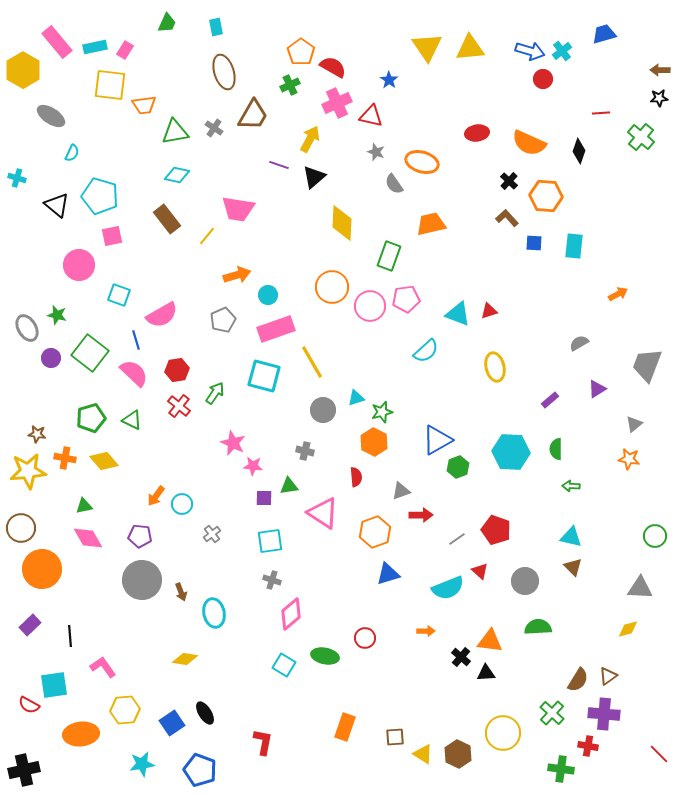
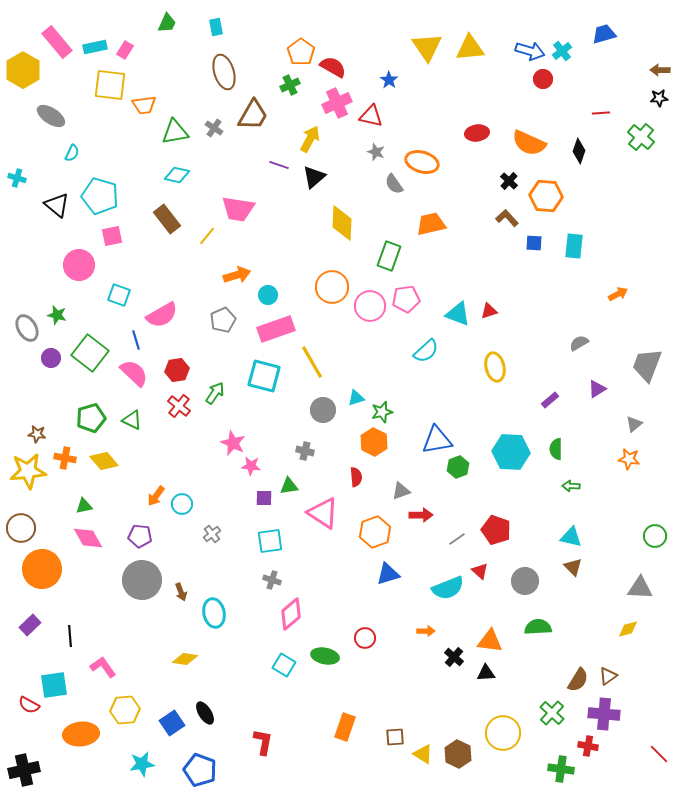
blue triangle at (437, 440): rotated 20 degrees clockwise
pink star at (253, 466): moved 2 px left
black cross at (461, 657): moved 7 px left
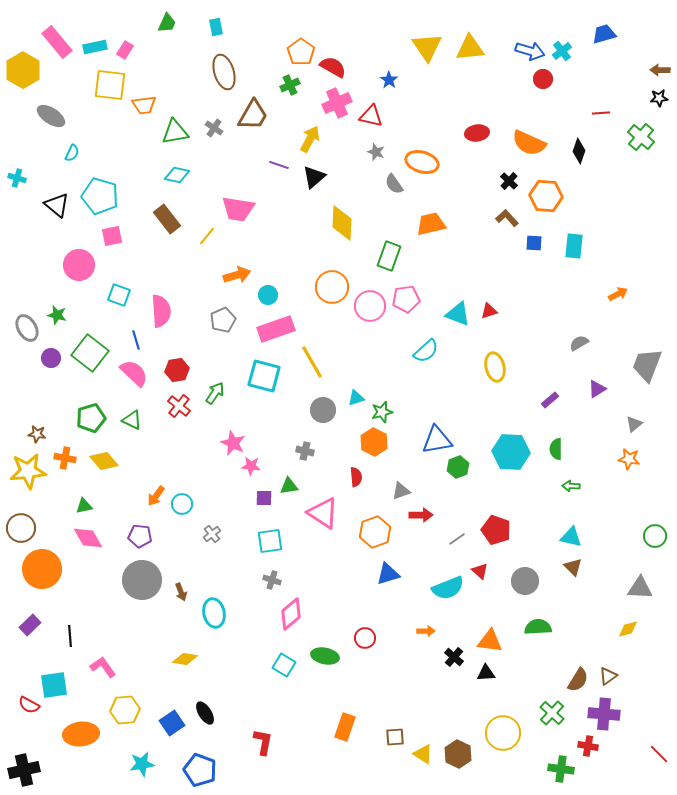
pink semicircle at (162, 315): moved 1 px left, 4 px up; rotated 64 degrees counterclockwise
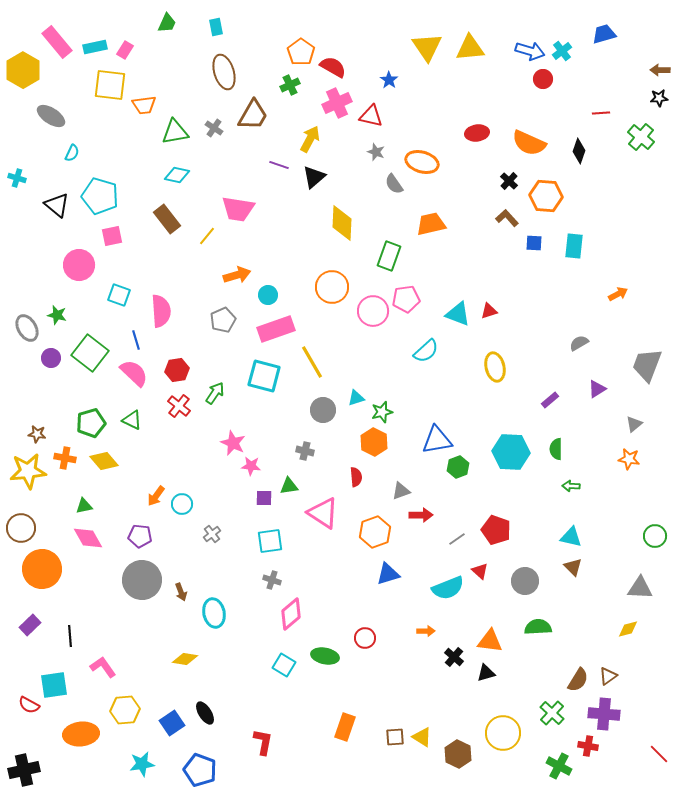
pink circle at (370, 306): moved 3 px right, 5 px down
green pentagon at (91, 418): moved 5 px down
black triangle at (486, 673): rotated 12 degrees counterclockwise
yellow triangle at (423, 754): moved 1 px left, 17 px up
green cross at (561, 769): moved 2 px left, 3 px up; rotated 20 degrees clockwise
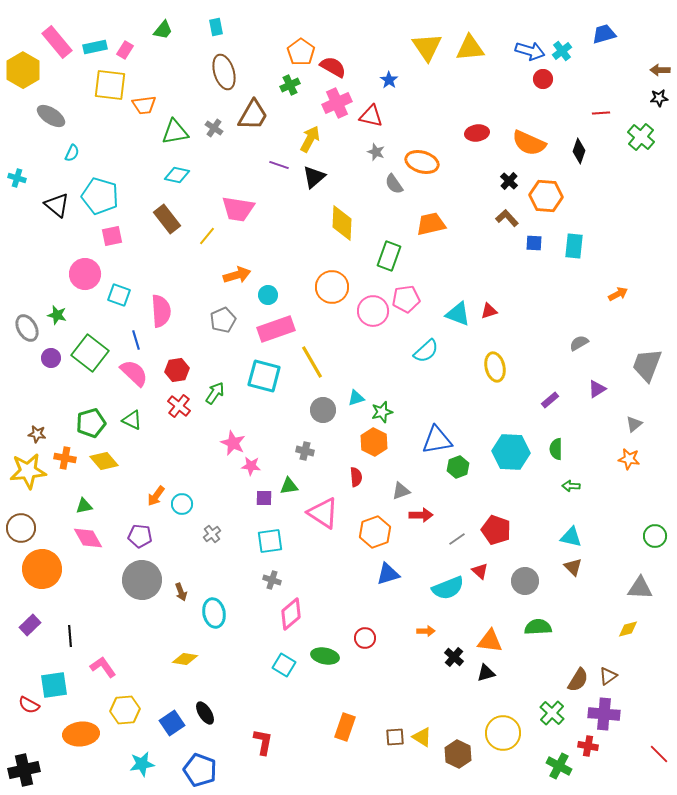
green trapezoid at (167, 23): moved 4 px left, 7 px down; rotated 15 degrees clockwise
pink circle at (79, 265): moved 6 px right, 9 px down
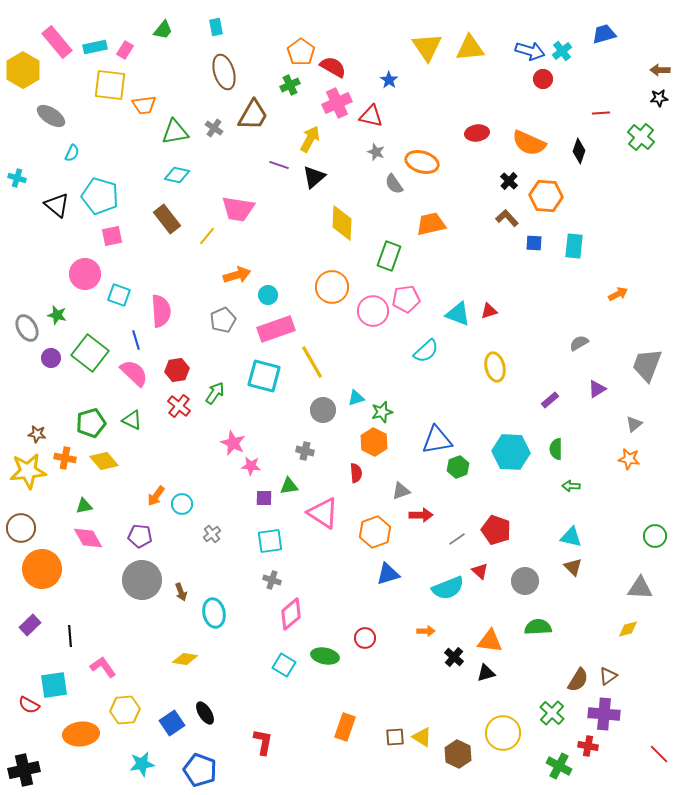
red semicircle at (356, 477): moved 4 px up
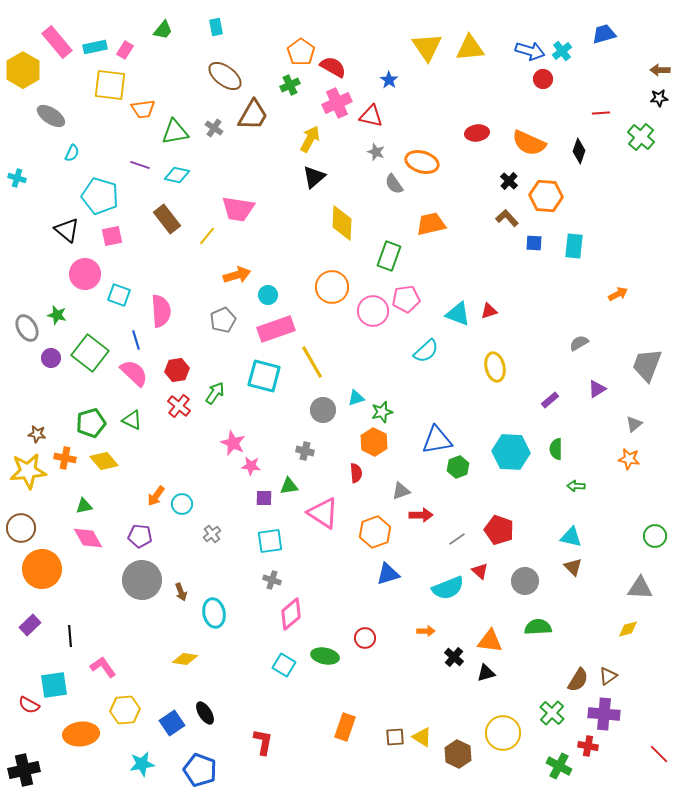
brown ellipse at (224, 72): moved 1 px right, 4 px down; rotated 36 degrees counterclockwise
orange trapezoid at (144, 105): moved 1 px left, 4 px down
purple line at (279, 165): moved 139 px left
black triangle at (57, 205): moved 10 px right, 25 px down
green arrow at (571, 486): moved 5 px right
red pentagon at (496, 530): moved 3 px right
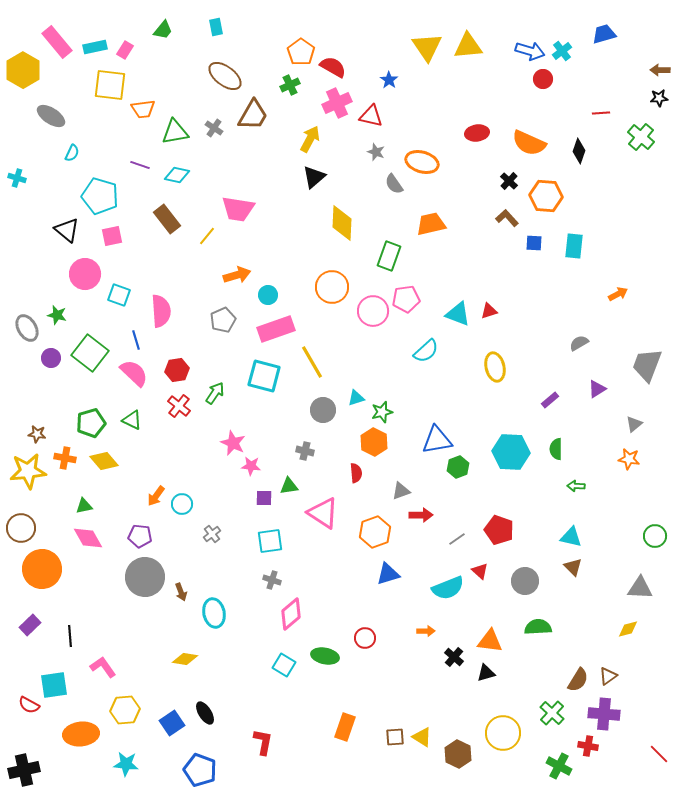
yellow triangle at (470, 48): moved 2 px left, 2 px up
gray circle at (142, 580): moved 3 px right, 3 px up
cyan star at (142, 764): moved 16 px left; rotated 15 degrees clockwise
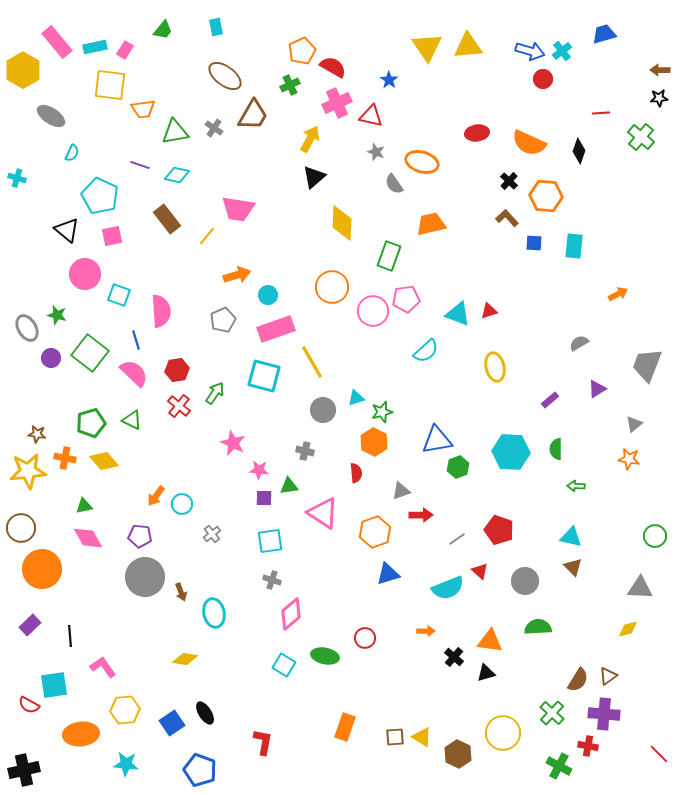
orange pentagon at (301, 52): moved 1 px right, 1 px up; rotated 12 degrees clockwise
cyan pentagon at (100, 196): rotated 9 degrees clockwise
pink star at (251, 466): moved 8 px right, 4 px down
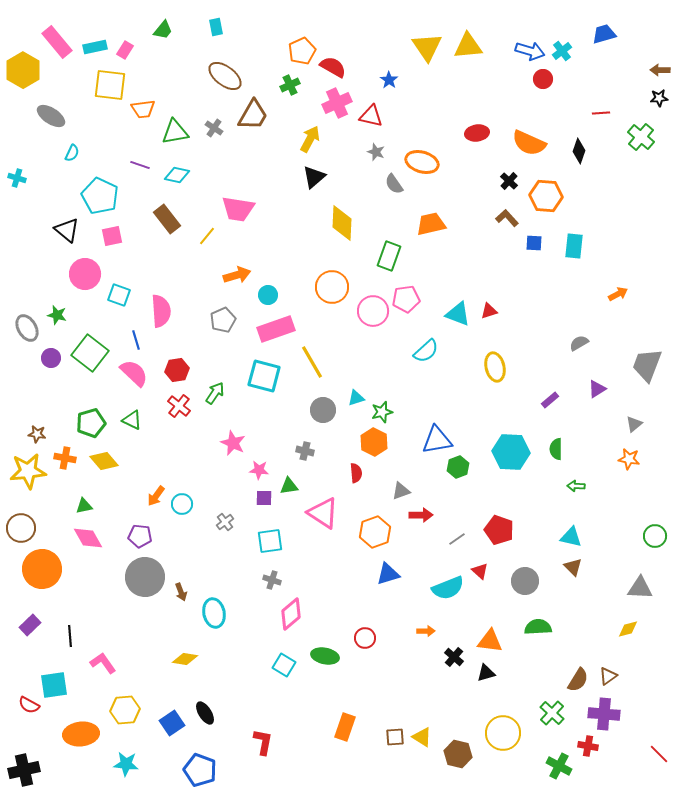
gray cross at (212, 534): moved 13 px right, 12 px up
pink L-shape at (103, 667): moved 4 px up
brown hexagon at (458, 754): rotated 12 degrees counterclockwise
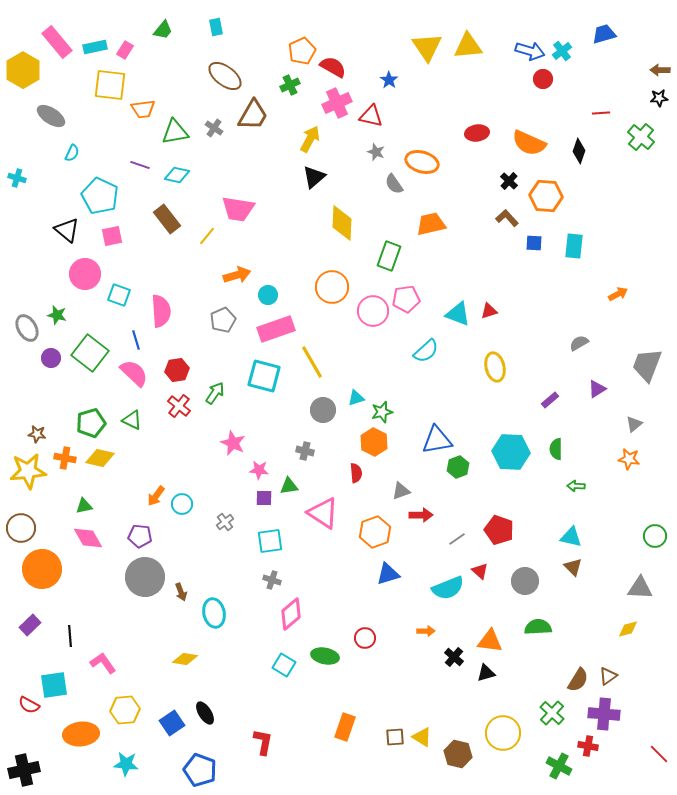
yellow diamond at (104, 461): moved 4 px left, 3 px up; rotated 36 degrees counterclockwise
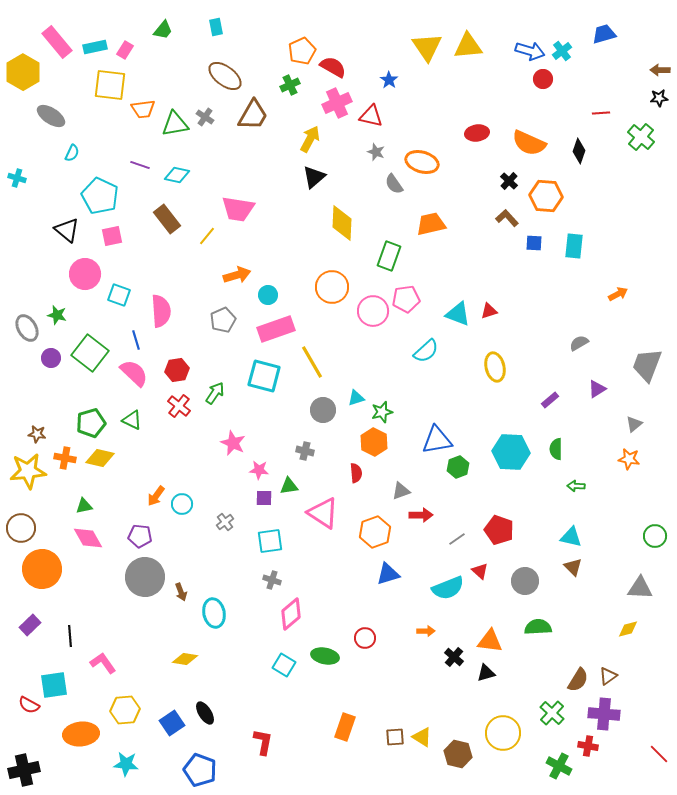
yellow hexagon at (23, 70): moved 2 px down
gray cross at (214, 128): moved 9 px left, 11 px up
green triangle at (175, 132): moved 8 px up
